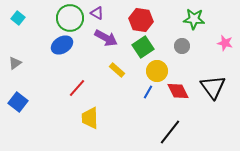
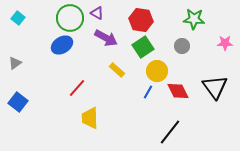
pink star: rotated 14 degrees counterclockwise
black triangle: moved 2 px right
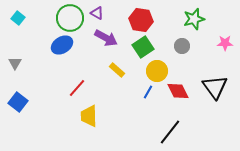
green star: rotated 20 degrees counterclockwise
gray triangle: rotated 24 degrees counterclockwise
yellow trapezoid: moved 1 px left, 2 px up
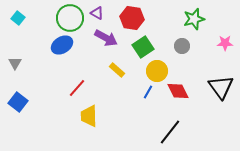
red hexagon: moved 9 px left, 2 px up
black triangle: moved 6 px right
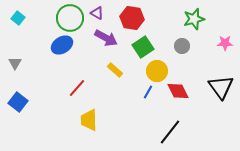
yellow rectangle: moved 2 px left
yellow trapezoid: moved 4 px down
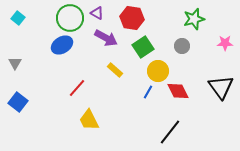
yellow circle: moved 1 px right
yellow trapezoid: rotated 25 degrees counterclockwise
